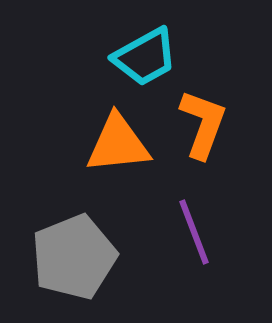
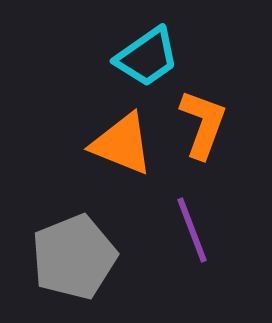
cyan trapezoid: moved 2 px right; rotated 6 degrees counterclockwise
orange triangle: moved 4 px right; rotated 28 degrees clockwise
purple line: moved 2 px left, 2 px up
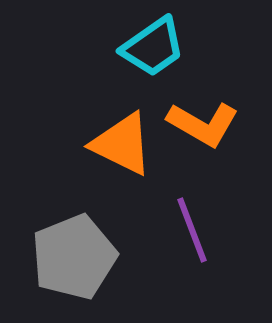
cyan trapezoid: moved 6 px right, 10 px up
orange L-shape: rotated 100 degrees clockwise
orange triangle: rotated 4 degrees clockwise
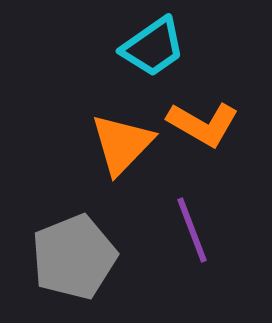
orange triangle: rotated 48 degrees clockwise
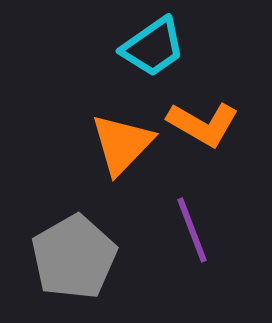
gray pentagon: rotated 8 degrees counterclockwise
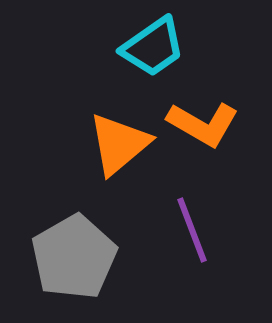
orange triangle: moved 3 px left; rotated 6 degrees clockwise
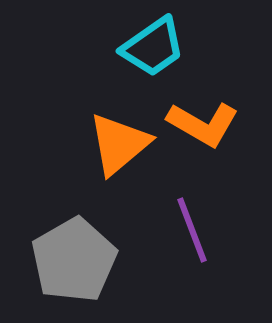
gray pentagon: moved 3 px down
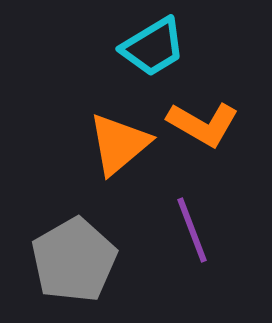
cyan trapezoid: rotated 4 degrees clockwise
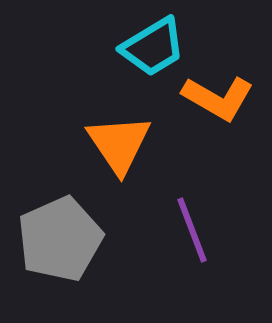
orange L-shape: moved 15 px right, 26 px up
orange triangle: rotated 24 degrees counterclockwise
gray pentagon: moved 14 px left, 21 px up; rotated 6 degrees clockwise
